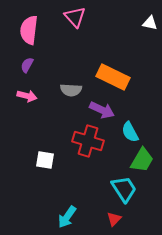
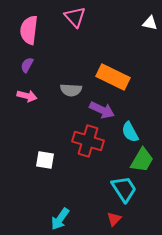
cyan arrow: moved 7 px left, 2 px down
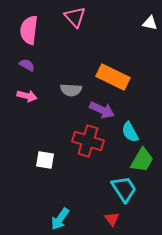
purple semicircle: rotated 91 degrees clockwise
red triangle: moved 2 px left; rotated 21 degrees counterclockwise
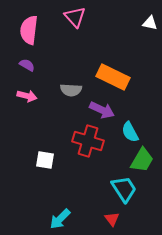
cyan arrow: rotated 10 degrees clockwise
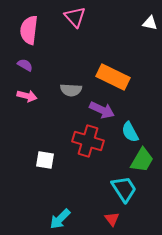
purple semicircle: moved 2 px left
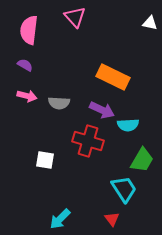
gray semicircle: moved 12 px left, 13 px down
cyan semicircle: moved 2 px left, 7 px up; rotated 65 degrees counterclockwise
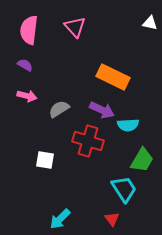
pink triangle: moved 10 px down
gray semicircle: moved 6 px down; rotated 145 degrees clockwise
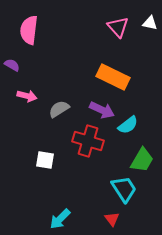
pink triangle: moved 43 px right
purple semicircle: moved 13 px left
cyan semicircle: rotated 35 degrees counterclockwise
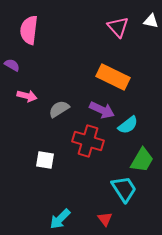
white triangle: moved 1 px right, 2 px up
red triangle: moved 7 px left
